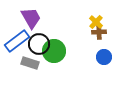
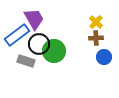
purple trapezoid: moved 3 px right, 1 px down
brown cross: moved 3 px left, 6 px down
blue rectangle: moved 6 px up
gray rectangle: moved 4 px left, 2 px up
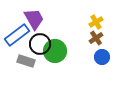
yellow cross: rotated 16 degrees clockwise
brown cross: rotated 32 degrees counterclockwise
black circle: moved 1 px right
green circle: moved 1 px right
blue circle: moved 2 px left
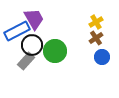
blue rectangle: moved 4 px up; rotated 10 degrees clockwise
black circle: moved 8 px left, 1 px down
gray rectangle: rotated 66 degrees counterclockwise
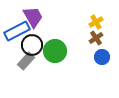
purple trapezoid: moved 1 px left, 2 px up
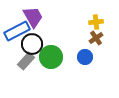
yellow cross: rotated 24 degrees clockwise
black circle: moved 1 px up
green circle: moved 4 px left, 6 px down
blue circle: moved 17 px left
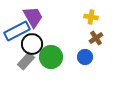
yellow cross: moved 5 px left, 5 px up; rotated 16 degrees clockwise
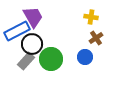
green circle: moved 2 px down
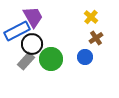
yellow cross: rotated 32 degrees clockwise
